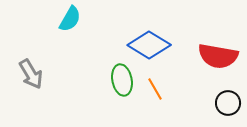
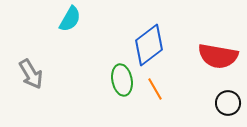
blue diamond: rotated 69 degrees counterclockwise
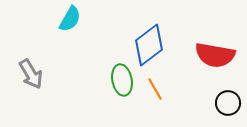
red semicircle: moved 3 px left, 1 px up
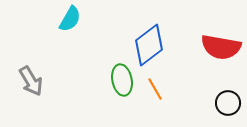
red semicircle: moved 6 px right, 8 px up
gray arrow: moved 7 px down
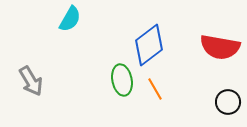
red semicircle: moved 1 px left
black circle: moved 1 px up
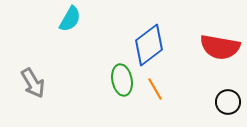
gray arrow: moved 2 px right, 2 px down
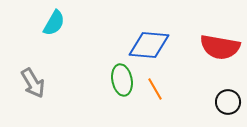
cyan semicircle: moved 16 px left, 4 px down
blue diamond: rotated 42 degrees clockwise
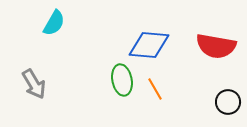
red semicircle: moved 4 px left, 1 px up
gray arrow: moved 1 px right, 1 px down
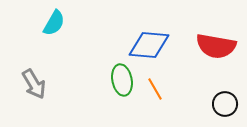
black circle: moved 3 px left, 2 px down
